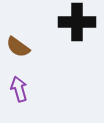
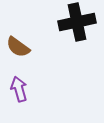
black cross: rotated 12 degrees counterclockwise
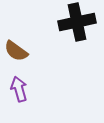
brown semicircle: moved 2 px left, 4 px down
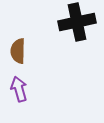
brown semicircle: moved 2 px right; rotated 55 degrees clockwise
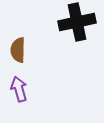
brown semicircle: moved 1 px up
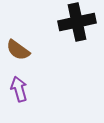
brown semicircle: rotated 55 degrees counterclockwise
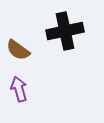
black cross: moved 12 px left, 9 px down
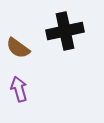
brown semicircle: moved 2 px up
